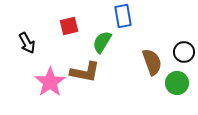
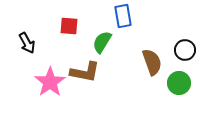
red square: rotated 18 degrees clockwise
black circle: moved 1 px right, 2 px up
green circle: moved 2 px right
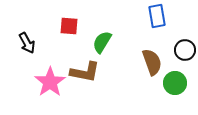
blue rectangle: moved 34 px right
green circle: moved 4 px left
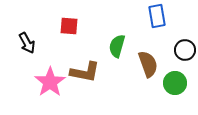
green semicircle: moved 15 px right, 4 px down; rotated 15 degrees counterclockwise
brown semicircle: moved 4 px left, 2 px down
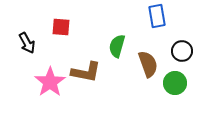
red square: moved 8 px left, 1 px down
black circle: moved 3 px left, 1 px down
brown L-shape: moved 1 px right
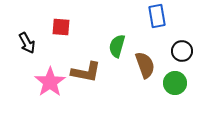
brown semicircle: moved 3 px left, 1 px down
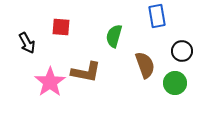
green semicircle: moved 3 px left, 10 px up
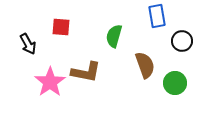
black arrow: moved 1 px right, 1 px down
black circle: moved 10 px up
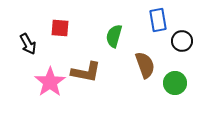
blue rectangle: moved 1 px right, 4 px down
red square: moved 1 px left, 1 px down
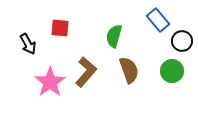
blue rectangle: rotated 30 degrees counterclockwise
brown semicircle: moved 16 px left, 5 px down
brown L-shape: rotated 60 degrees counterclockwise
green circle: moved 3 px left, 12 px up
